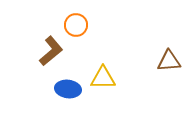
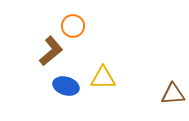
orange circle: moved 3 px left, 1 px down
brown triangle: moved 4 px right, 33 px down
blue ellipse: moved 2 px left, 3 px up; rotated 10 degrees clockwise
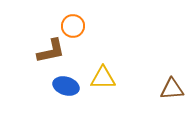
brown L-shape: rotated 28 degrees clockwise
brown triangle: moved 1 px left, 5 px up
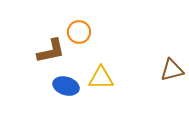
orange circle: moved 6 px right, 6 px down
yellow triangle: moved 2 px left
brown triangle: moved 19 px up; rotated 10 degrees counterclockwise
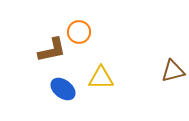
brown L-shape: moved 1 px right, 1 px up
brown triangle: moved 1 px right, 1 px down
blue ellipse: moved 3 px left, 3 px down; rotated 20 degrees clockwise
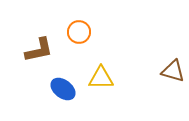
brown L-shape: moved 13 px left
brown triangle: rotated 30 degrees clockwise
